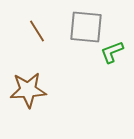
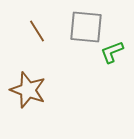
brown star: rotated 24 degrees clockwise
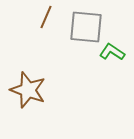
brown line: moved 9 px right, 14 px up; rotated 55 degrees clockwise
green L-shape: rotated 55 degrees clockwise
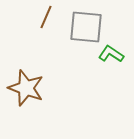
green L-shape: moved 1 px left, 2 px down
brown star: moved 2 px left, 2 px up
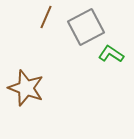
gray square: rotated 33 degrees counterclockwise
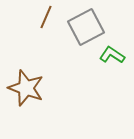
green L-shape: moved 1 px right, 1 px down
